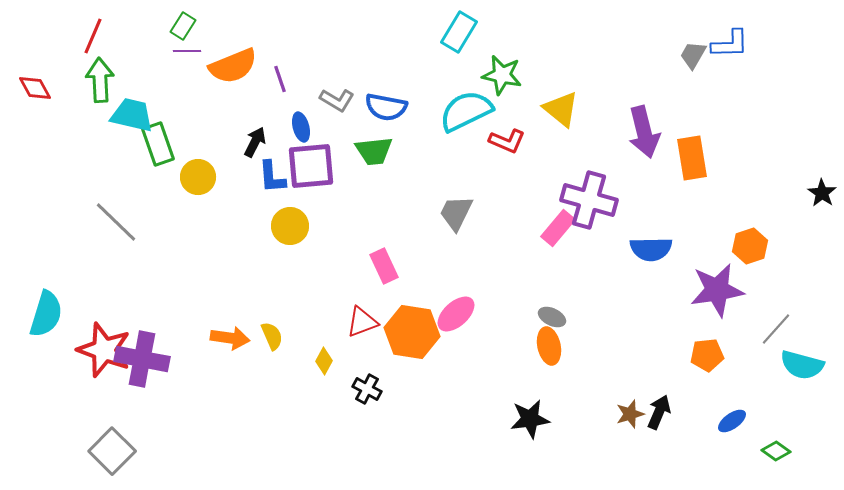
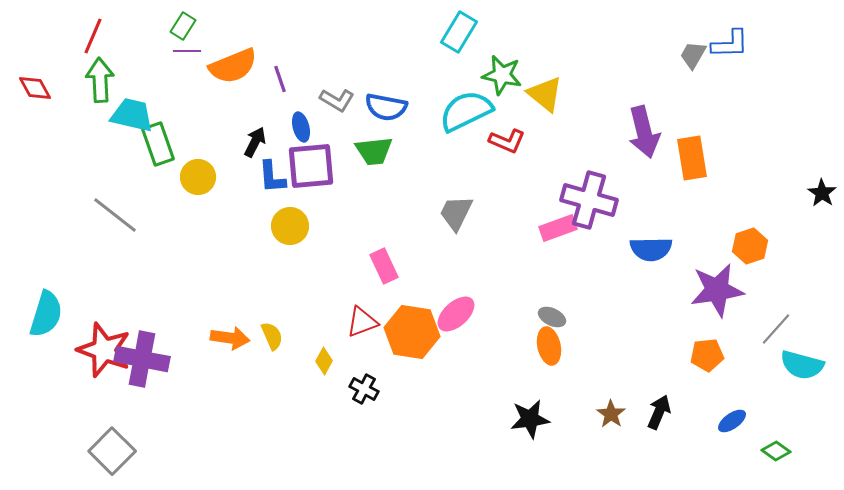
yellow triangle at (561, 109): moved 16 px left, 15 px up
gray line at (116, 222): moved 1 px left, 7 px up; rotated 6 degrees counterclockwise
pink rectangle at (558, 228): rotated 30 degrees clockwise
black cross at (367, 389): moved 3 px left
brown star at (630, 414): moved 19 px left; rotated 20 degrees counterclockwise
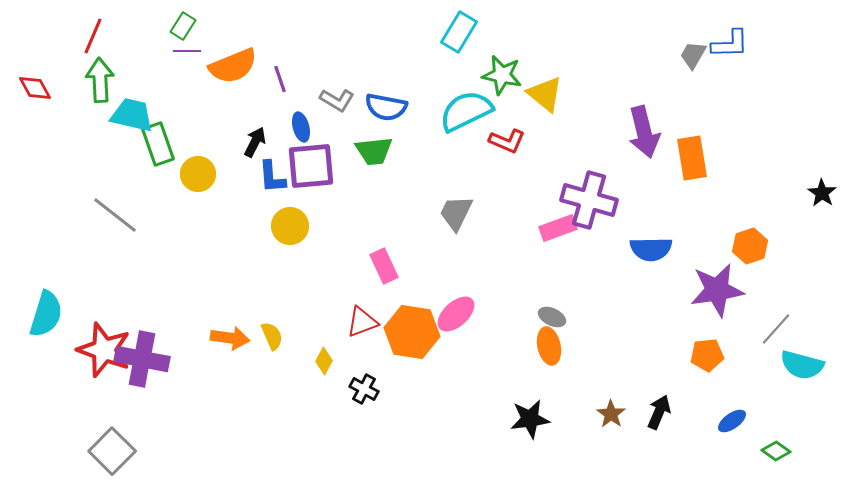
yellow circle at (198, 177): moved 3 px up
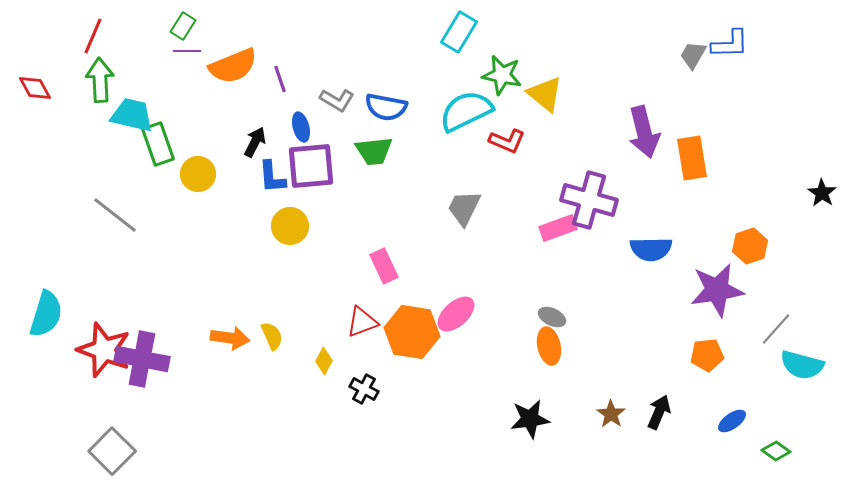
gray trapezoid at (456, 213): moved 8 px right, 5 px up
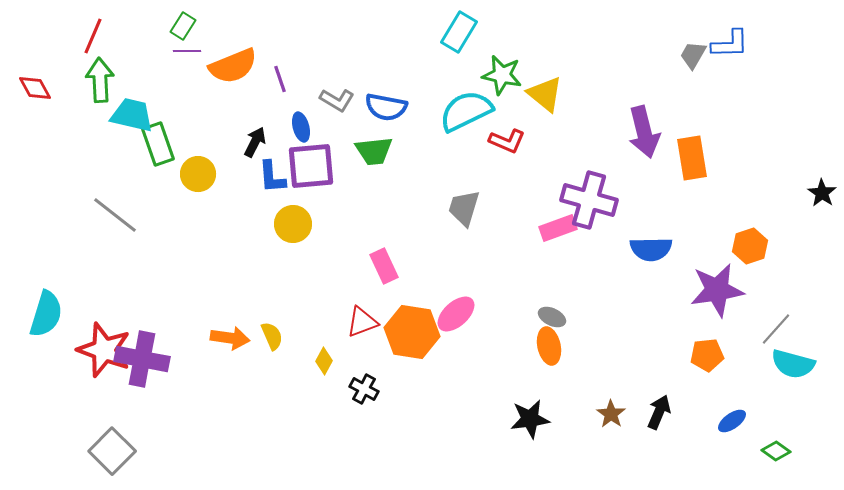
gray trapezoid at (464, 208): rotated 9 degrees counterclockwise
yellow circle at (290, 226): moved 3 px right, 2 px up
cyan semicircle at (802, 365): moved 9 px left, 1 px up
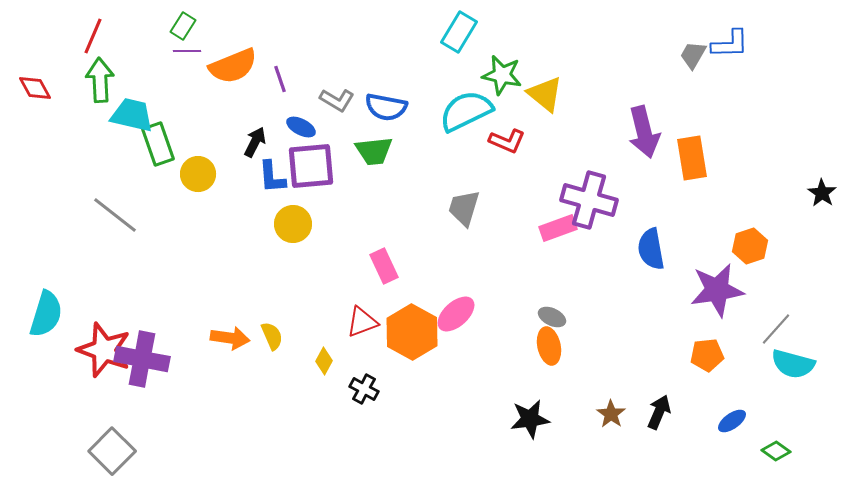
blue ellipse at (301, 127): rotated 48 degrees counterclockwise
blue semicircle at (651, 249): rotated 81 degrees clockwise
orange hexagon at (412, 332): rotated 20 degrees clockwise
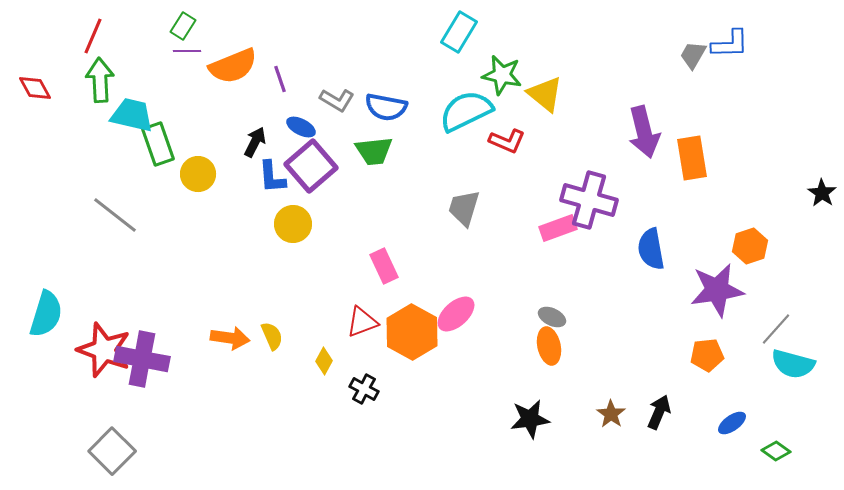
purple square at (311, 166): rotated 36 degrees counterclockwise
blue ellipse at (732, 421): moved 2 px down
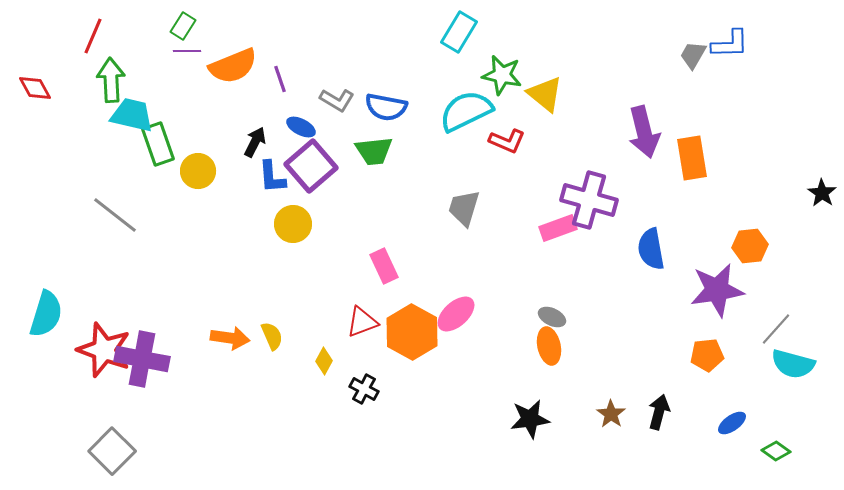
green arrow at (100, 80): moved 11 px right
yellow circle at (198, 174): moved 3 px up
orange hexagon at (750, 246): rotated 12 degrees clockwise
black arrow at (659, 412): rotated 8 degrees counterclockwise
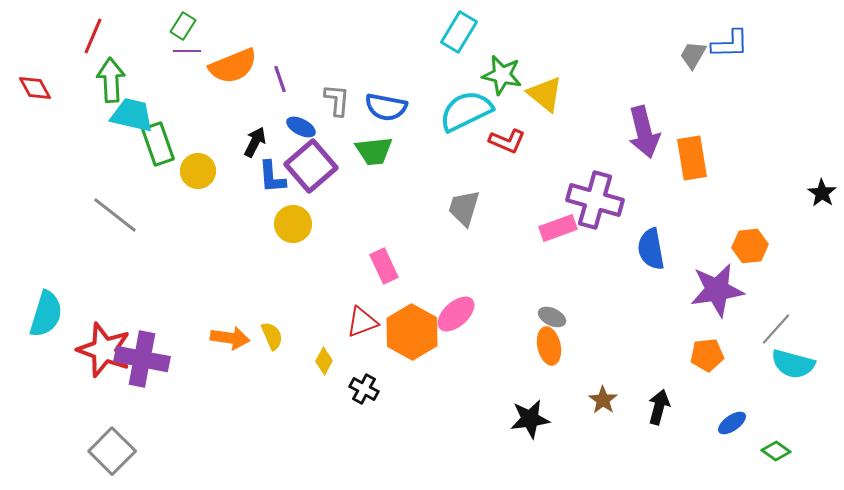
gray L-shape at (337, 100): rotated 116 degrees counterclockwise
purple cross at (589, 200): moved 6 px right
black arrow at (659, 412): moved 5 px up
brown star at (611, 414): moved 8 px left, 14 px up
